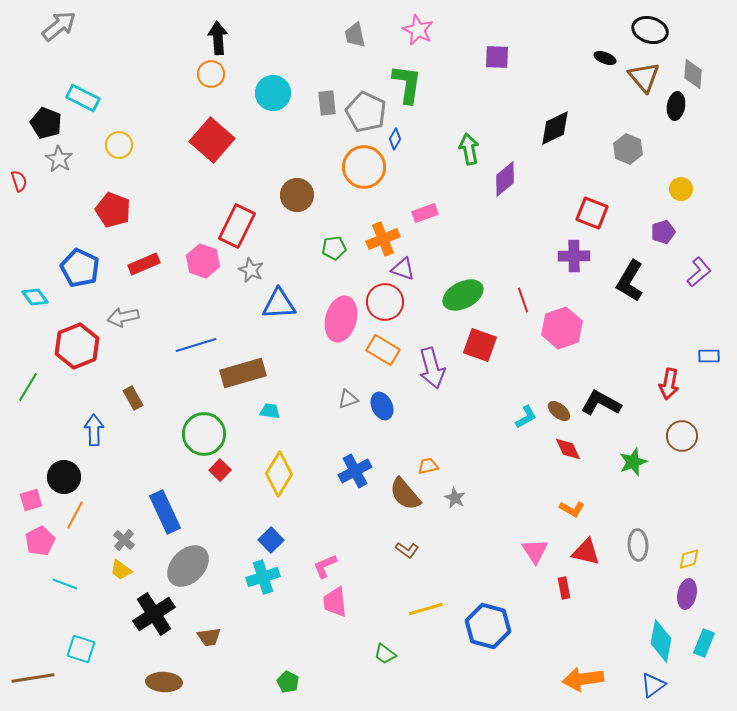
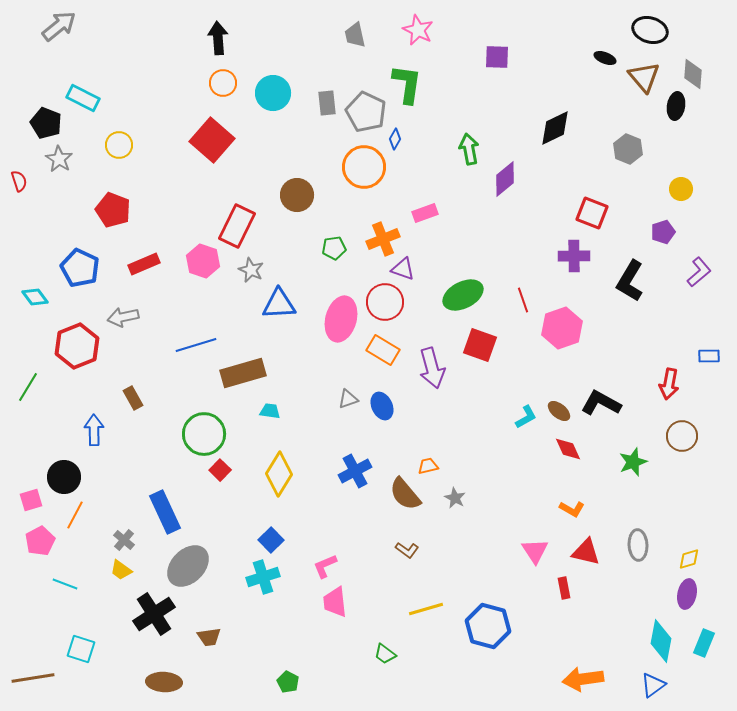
orange circle at (211, 74): moved 12 px right, 9 px down
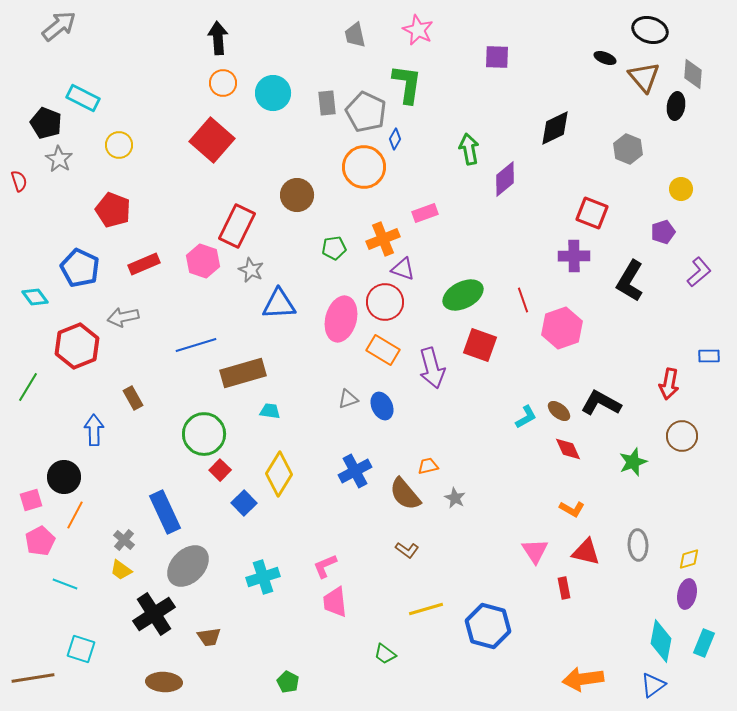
blue square at (271, 540): moved 27 px left, 37 px up
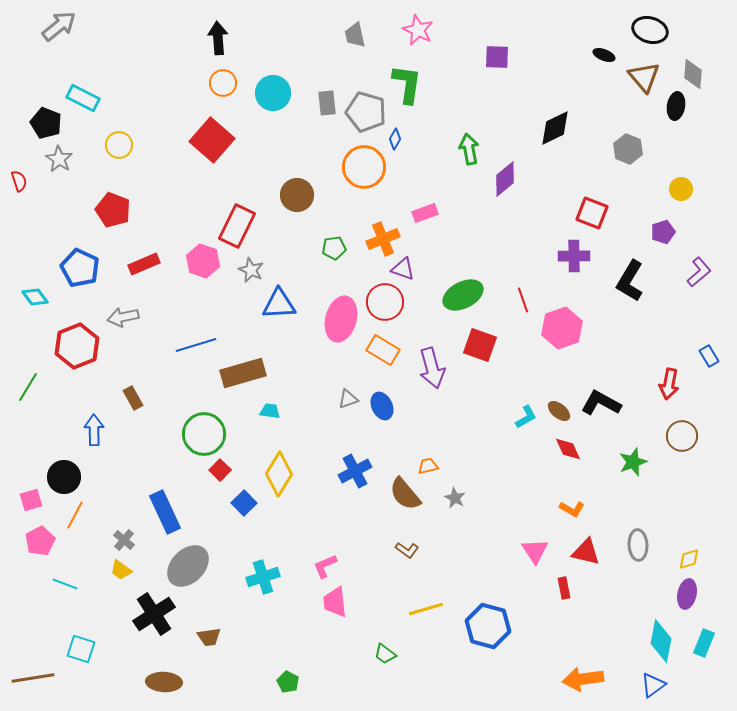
black ellipse at (605, 58): moved 1 px left, 3 px up
gray pentagon at (366, 112): rotated 9 degrees counterclockwise
blue rectangle at (709, 356): rotated 60 degrees clockwise
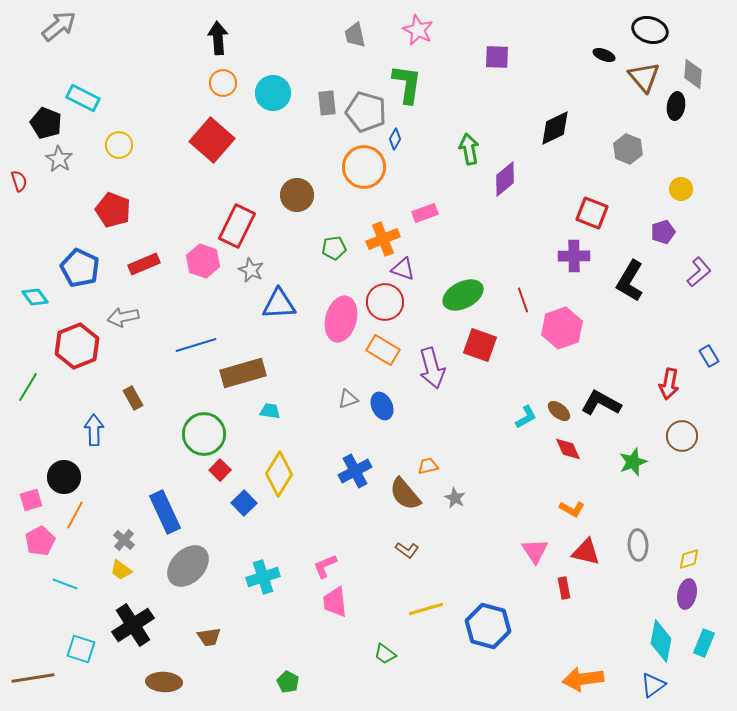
black cross at (154, 614): moved 21 px left, 11 px down
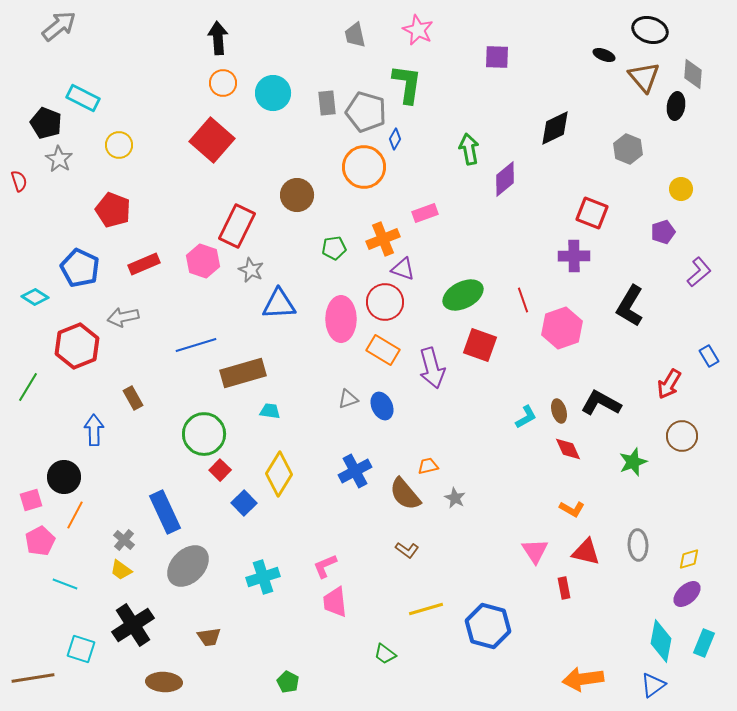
black L-shape at (630, 281): moved 25 px down
cyan diamond at (35, 297): rotated 20 degrees counterclockwise
pink ellipse at (341, 319): rotated 15 degrees counterclockwise
red arrow at (669, 384): rotated 20 degrees clockwise
brown ellipse at (559, 411): rotated 35 degrees clockwise
purple ellipse at (687, 594): rotated 36 degrees clockwise
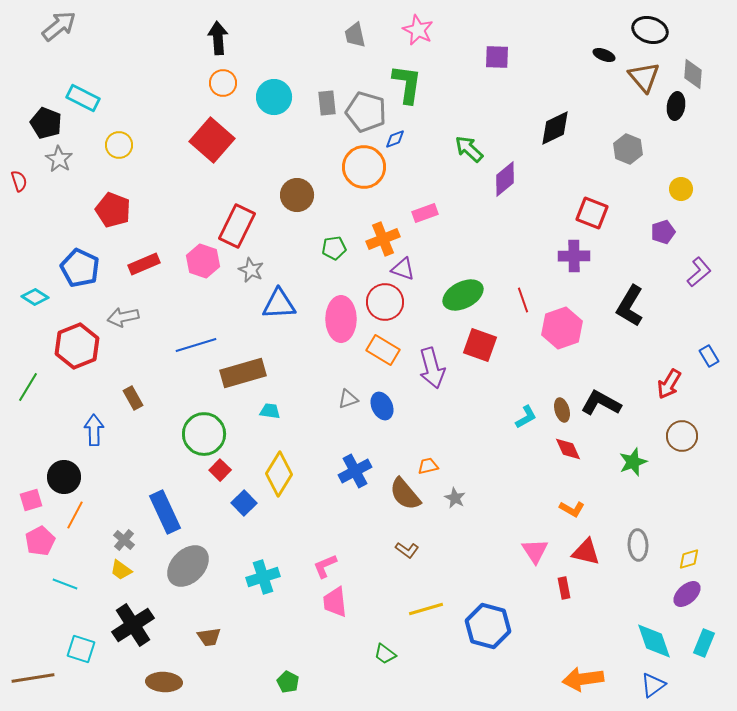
cyan circle at (273, 93): moved 1 px right, 4 px down
blue diamond at (395, 139): rotated 40 degrees clockwise
green arrow at (469, 149): rotated 36 degrees counterclockwise
brown ellipse at (559, 411): moved 3 px right, 1 px up
cyan diamond at (661, 641): moved 7 px left; rotated 30 degrees counterclockwise
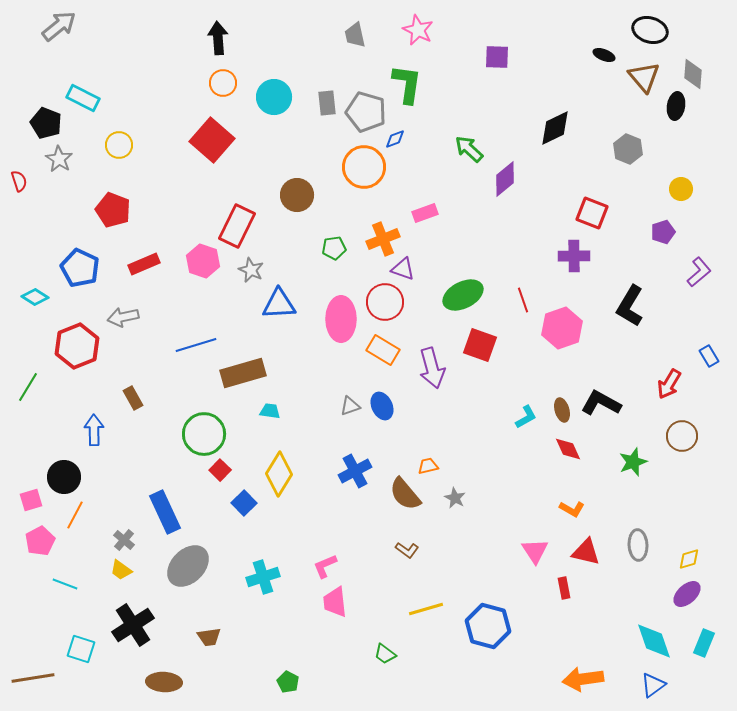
gray triangle at (348, 399): moved 2 px right, 7 px down
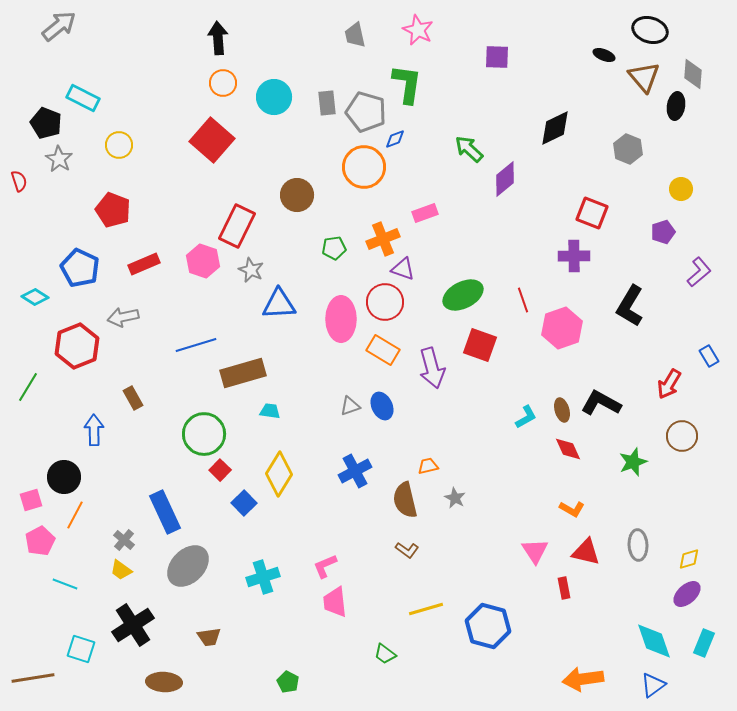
brown semicircle at (405, 494): moved 6 px down; rotated 27 degrees clockwise
